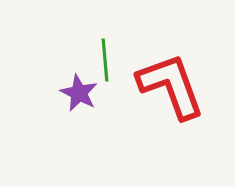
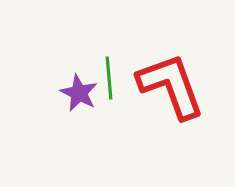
green line: moved 4 px right, 18 px down
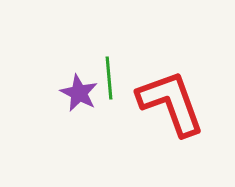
red L-shape: moved 17 px down
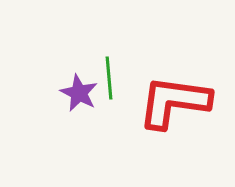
red L-shape: moved 3 px right, 1 px up; rotated 62 degrees counterclockwise
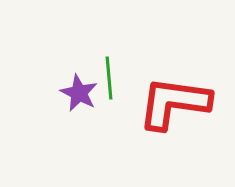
red L-shape: moved 1 px down
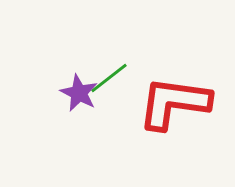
green line: rotated 57 degrees clockwise
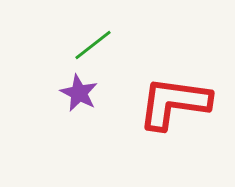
green line: moved 16 px left, 33 px up
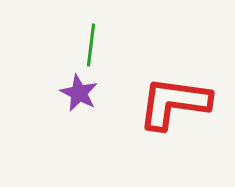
green line: moved 2 px left; rotated 45 degrees counterclockwise
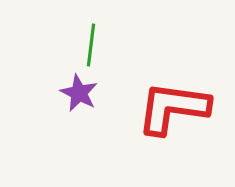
red L-shape: moved 1 px left, 5 px down
